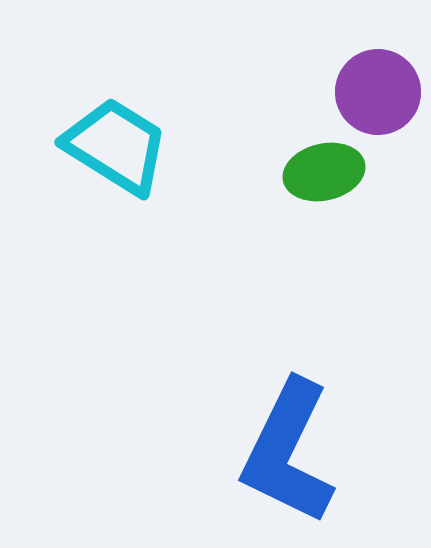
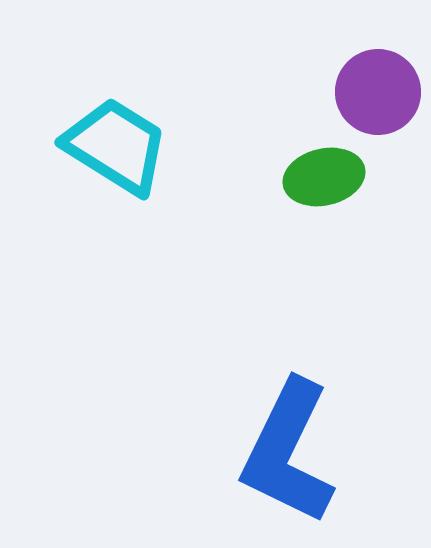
green ellipse: moved 5 px down
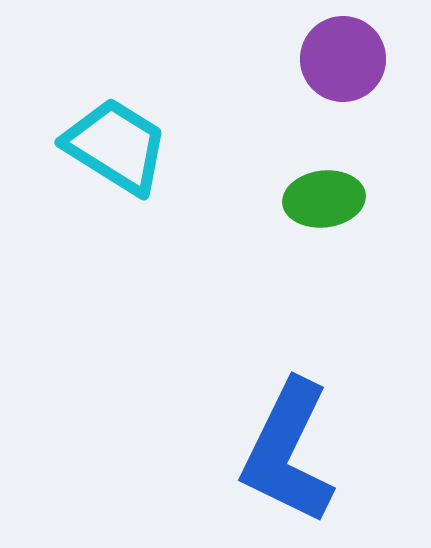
purple circle: moved 35 px left, 33 px up
green ellipse: moved 22 px down; rotated 6 degrees clockwise
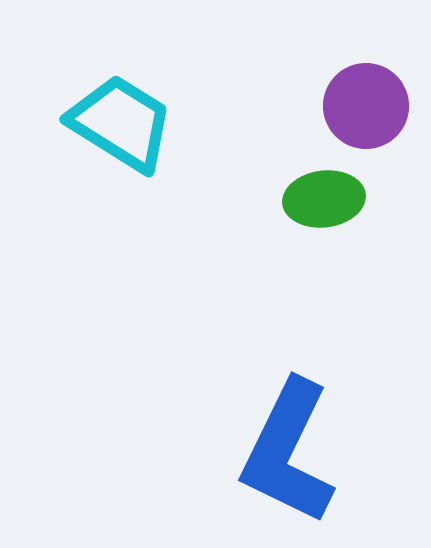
purple circle: moved 23 px right, 47 px down
cyan trapezoid: moved 5 px right, 23 px up
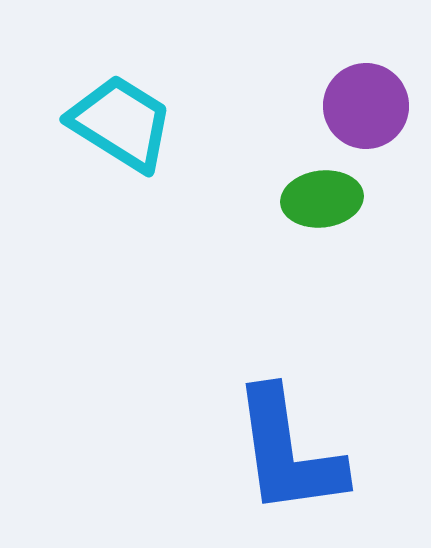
green ellipse: moved 2 px left
blue L-shape: rotated 34 degrees counterclockwise
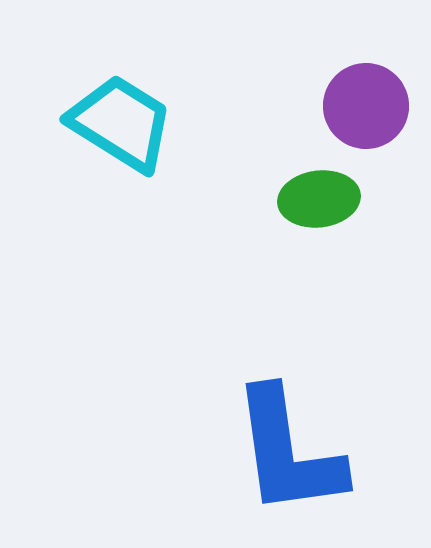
green ellipse: moved 3 px left
